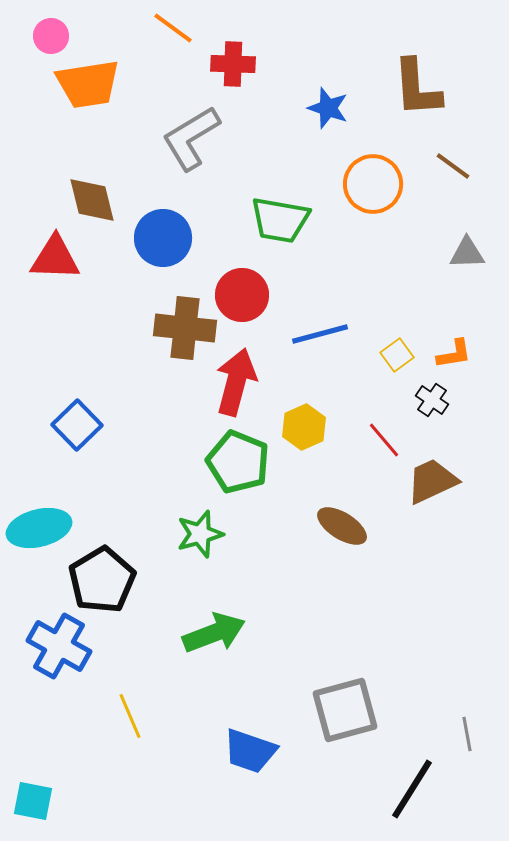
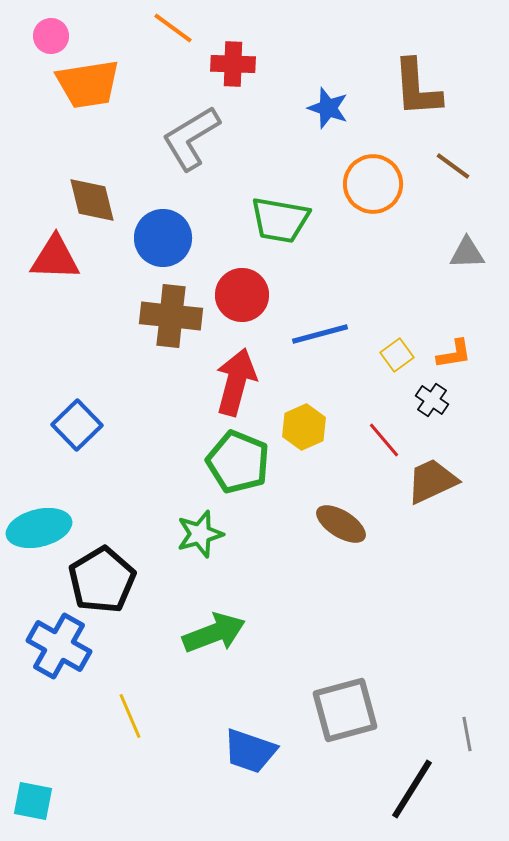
brown cross: moved 14 px left, 12 px up
brown ellipse: moved 1 px left, 2 px up
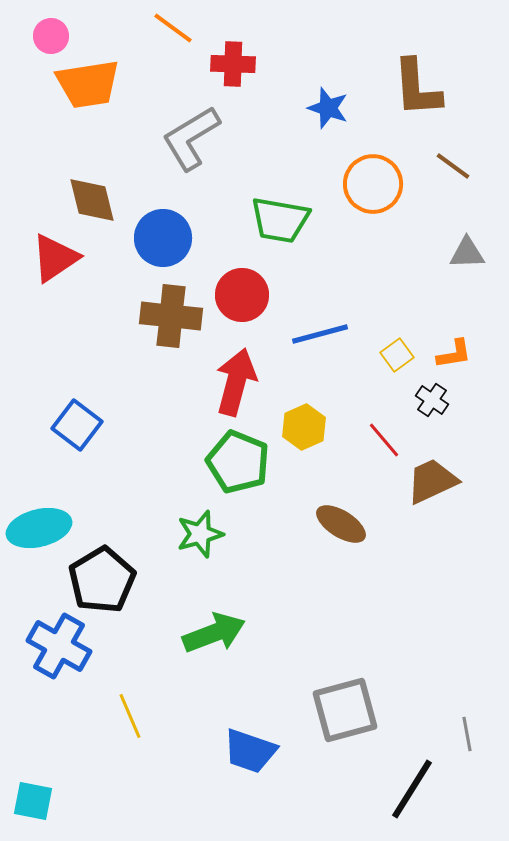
red triangle: rotated 36 degrees counterclockwise
blue square: rotated 9 degrees counterclockwise
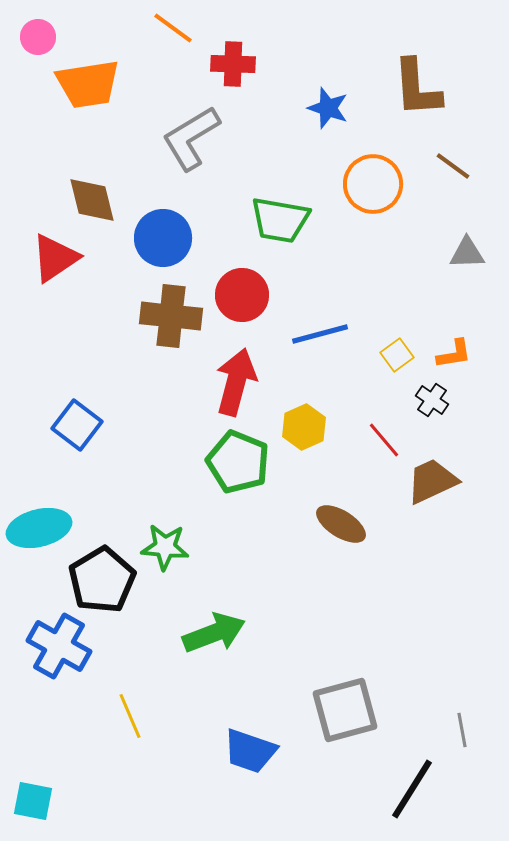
pink circle: moved 13 px left, 1 px down
green star: moved 35 px left, 13 px down; rotated 21 degrees clockwise
gray line: moved 5 px left, 4 px up
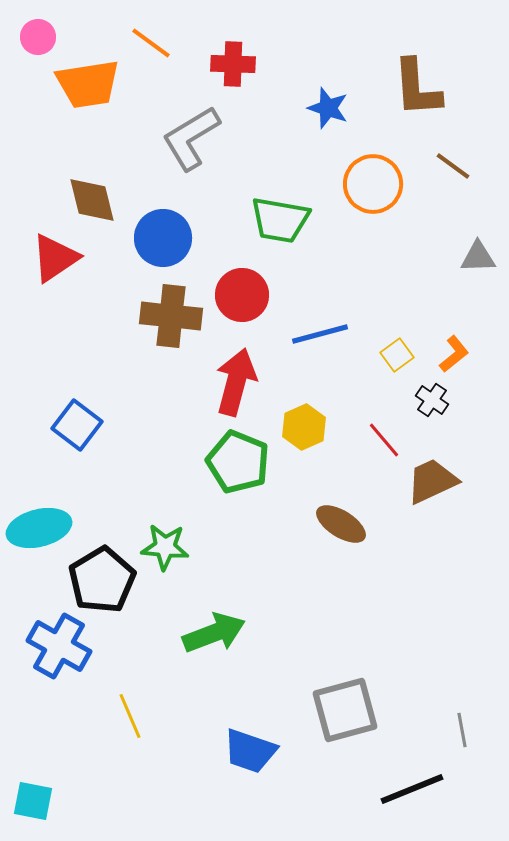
orange line: moved 22 px left, 15 px down
gray triangle: moved 11 px right, 4 px down
orange L-shape: rotated 30 degrees counterclockwise
black line: rotated 36 degrees clockwise
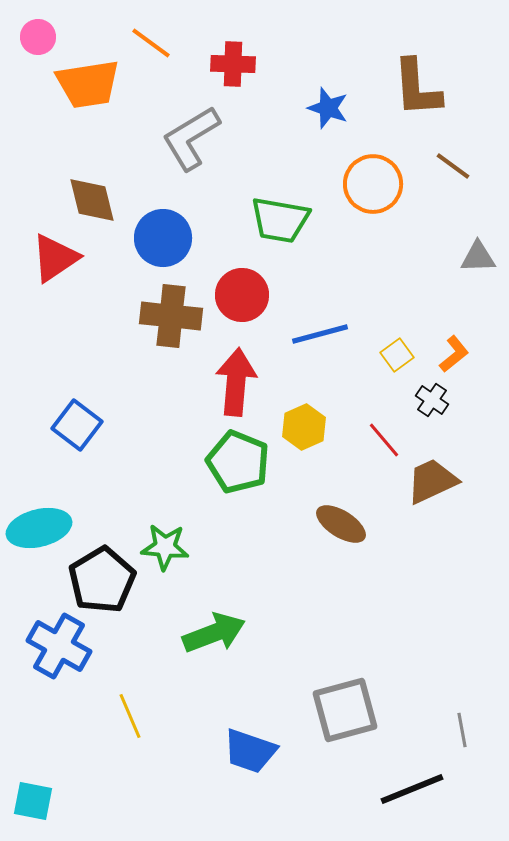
red arrow: rotated 10 degrees counterclockwise
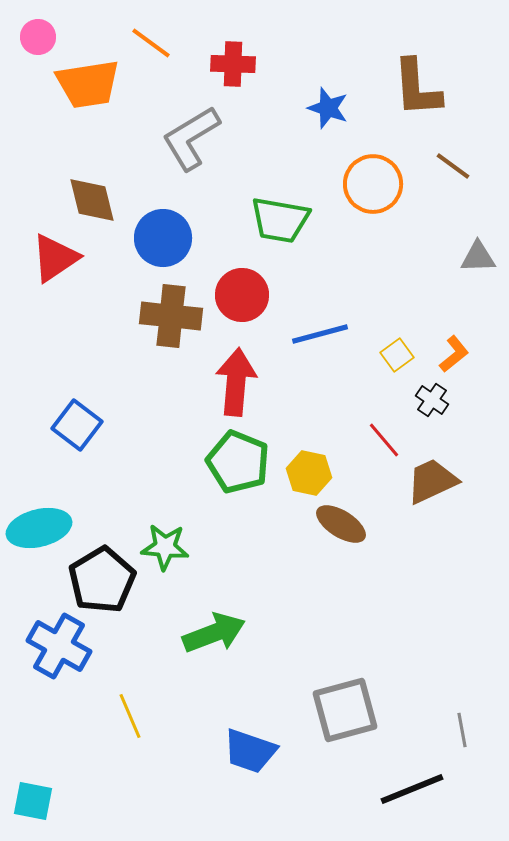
yellow hexagon: moved 5 px right, 46 px down; rotated 24 degrees counterclockwise
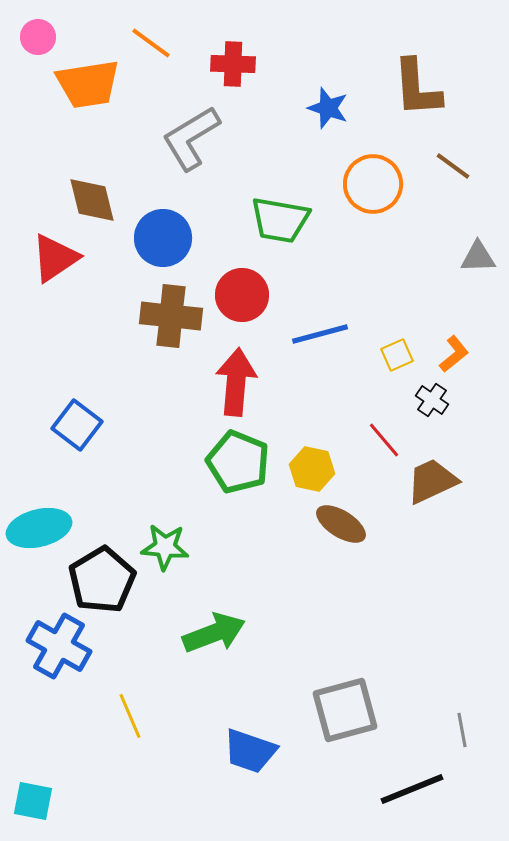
yellow square: rotated 12 degrees clockwise
yellow hexagon: moved 3 px right, 4 px up
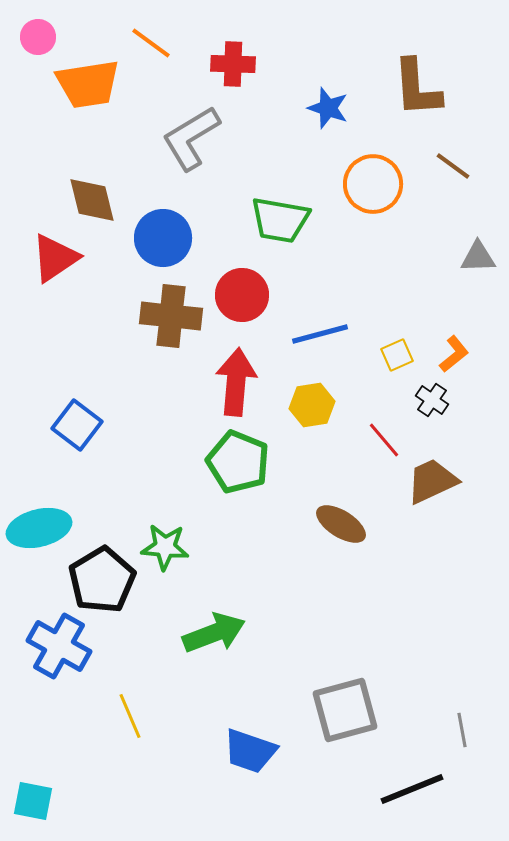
yellow hexagon: moved 64 px up; rotated 21 degrees counterclockwise
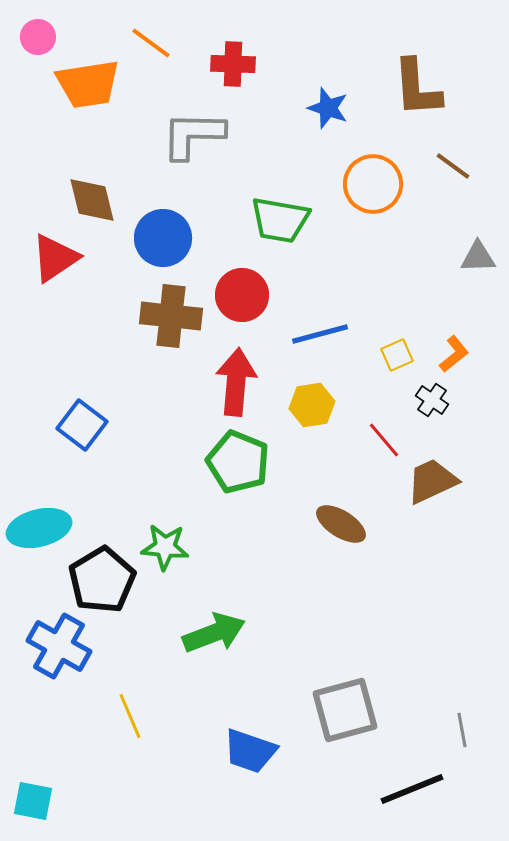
gray L-shape: moved 2 px right, 3 px up; rotated 32 degrees clockwise
blue square: moved 5 px right
